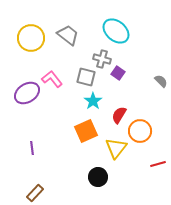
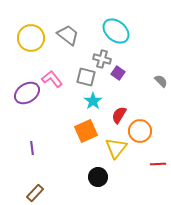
red line: rotated 14 degrees clockwise
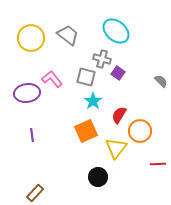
purple ellipse: rotated 25 degrees clockwise
purple line: moved 13 px up
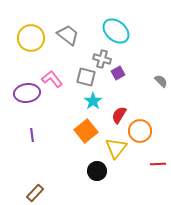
purple square: rotated 24 degrees clockwise
orange square: rotated 15 degrees counterclockwise
black circle: moved 1 px left, 6 px up
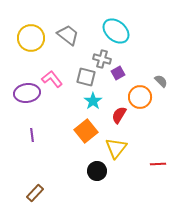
orange circle: moved 34 px up
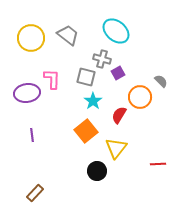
pink L-shape: rotated 40 degrees clockwise
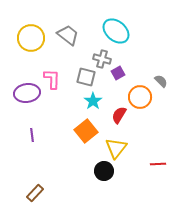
black circle: moved 7 px right
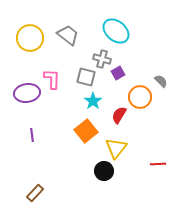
yellow circle: moved 1 px left
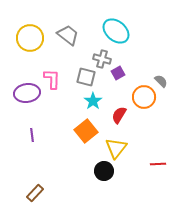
orange circle: moved 4 px right
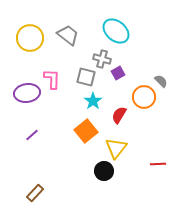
purple line: rotated 56 degrees clockwise
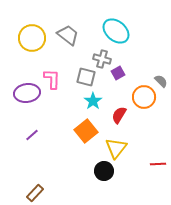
yellow circle: moved 2 px right
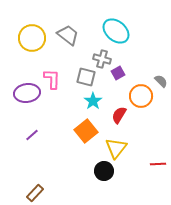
orange circle: moved 3 px left, 1 px up
